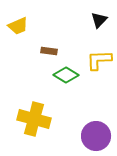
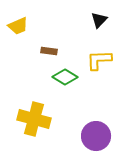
green diamond: moved 1 px left, 2 px down
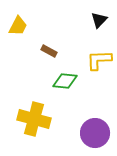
yellow trapezoid: rotated 40 degrees counterclockwise
brown rectangle: rotated 21 degrees clockwise
green diamond: moved 4 px down; rotated 25 degrees counterclockwise
purple circle: moved 1 px left, 3 px up
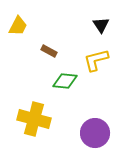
black triangle: moved 2 px right, 5 px down; rotated 18 degrees counterclockwise
yellow L-shape: moved 3 px left; rotated 12 degrees counterclockwise
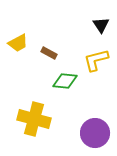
yellow trapezoid: moved 17 px down; rotated 35 degrees clockwise
brown rectangle: moved 2 px down
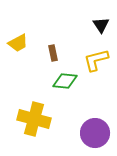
brown rectangle: moved 4 px right; rotated 49 degrees clockwise
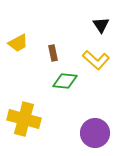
yellow L-shape: rotated 124 degrees counterclockwise
yellow cross: moved 10 px left
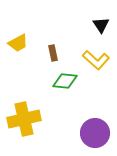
yellow cross: rotated 28 degrees counterclockwise
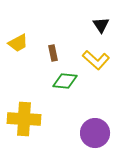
yellow cross: rotated 16 degrees clockwise
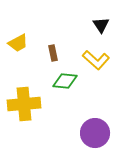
yellow cross: moved 15 px up; rotated 8 degrees counterclockwise
